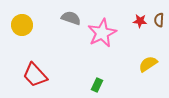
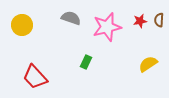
red star: rotated 16 degrees counterclockwise
pink star: moved 5 px right, 6 px up; rotated 12 degrees clockwise
red trapezoid: moved 2 px down
green rectangle: moved 11 px left, 23 px up
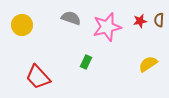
red trapezoid: moved 3 px right
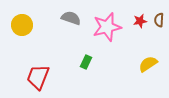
red trapezoid: rotated 64 degrees clockwise
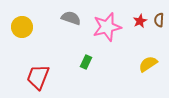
red star: rotated 16 degrees counterclockwise
yellow circle: moved 2 px down
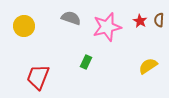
red star: rotated 16 degrees counterclockwise
yellow circle: moved 2 px right, 1 px up
yellow semicircle: moved 2 px down
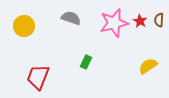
pink star: moved 7 px right, 4 px up
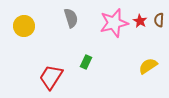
gray semicircle: rotated 54 degrees clockwise
red trapezoid: moved 13 px right; rotated 12 degrees clockwise
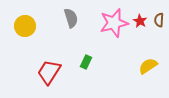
yellow circle: moved 1 px right
red trapezoid: moved 2 px left, 5 px up
